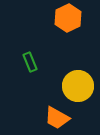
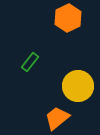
green rectangle: rotated 60 degrees clockwise
orange trapezoid: rotated 112 degrees clockwise
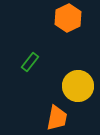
orange trapezoid: rotated 140 degrees clockwise
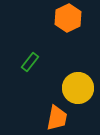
yellow circle: moved 2 px down
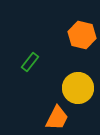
orange hexagon: moved 14 px right, 17 px down; rotated 20 degrees counterclockwise
orange trapezoid: rotated 16 degrees clockwise
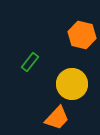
yellow circle: moved 6 px left, 4 px up
orange trapezoid: rotated 16 degrees clockwise
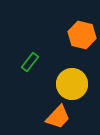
orange trapezoid: moved 1 px right, 1 px up
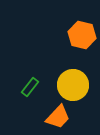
green rectangle: moved 25 px down
yellow circle: moved 1 px right, 1 px down
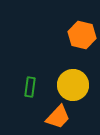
green rectangle: rotated 30 degrees counterclockwise
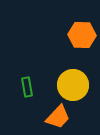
orange hexagon: rotated 12 degrees counterclockwise
green rectangle: moved 3 px left; rotated 18 degrees counterclockwise
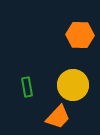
orange hexagon: moved 2 px left
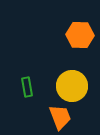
yellow circle: moved 1 px left, 1 px down
orange trapezoid: moved 2 px right; rotated 64 degrees counterclockwise
